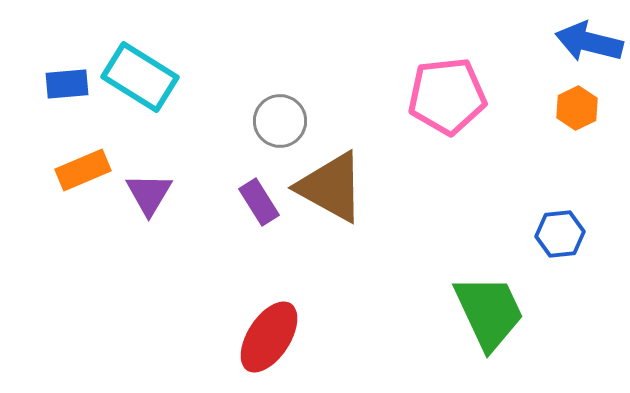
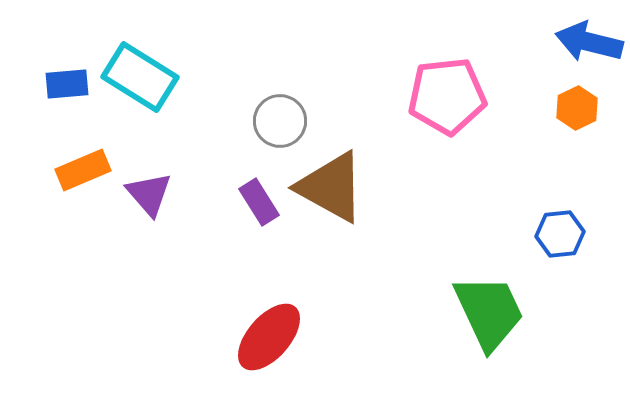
purple triangle: rotated 12 degrees counterclockwise
red ellipse: rotated 8 degrees clockwise
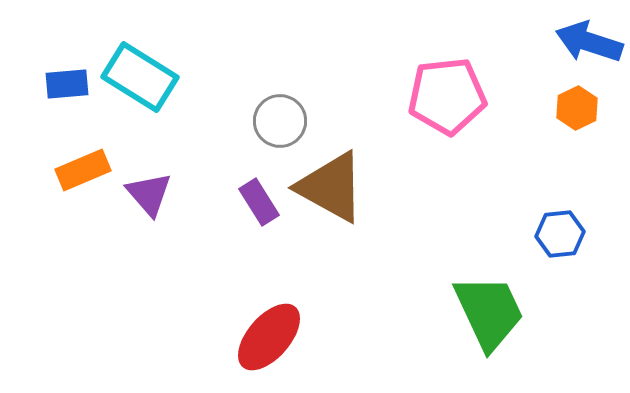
blue arrow: rotated 4 degrees clockwise
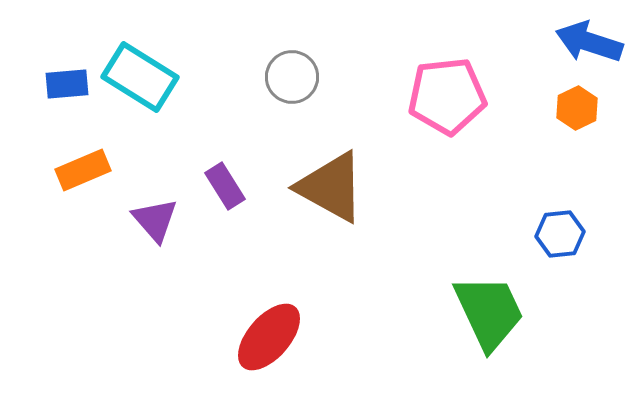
gray circle: moved 12 px right, 44 px up
purple triangle: moved 6 px right, 26 px down
purple rectangle: moved 34 px left, 16 px up
